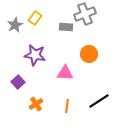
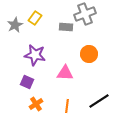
purple square: moved 9 px right; rotated 24 degrees counterclockwise
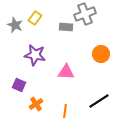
gray star: rotated 21 degrees counterclockwise
orange circle: moved 12 px right
pink triangle: moved 1 px right, 1 px up
purple square: moved 8 px left, 3 px down
orange line: moved 2 px left, 5 px down
